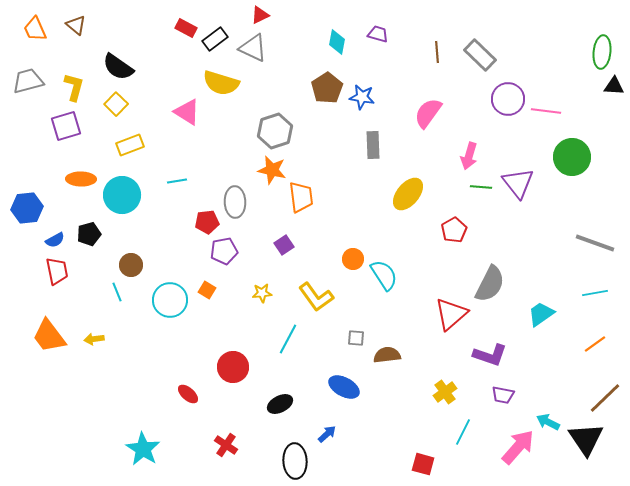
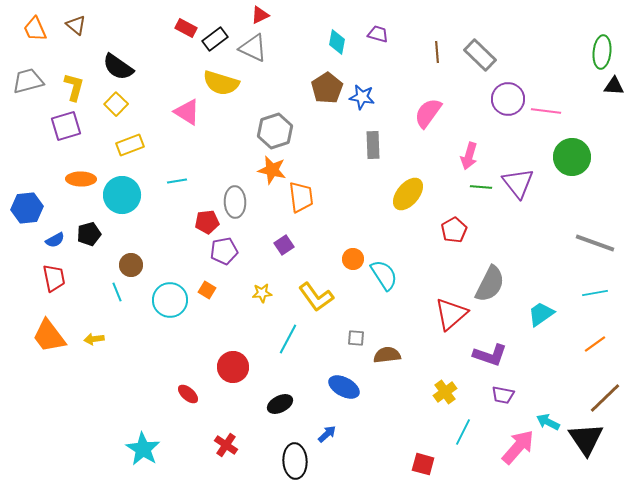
red trapezoid at (57, 271): moved 3 px left, 7 px down
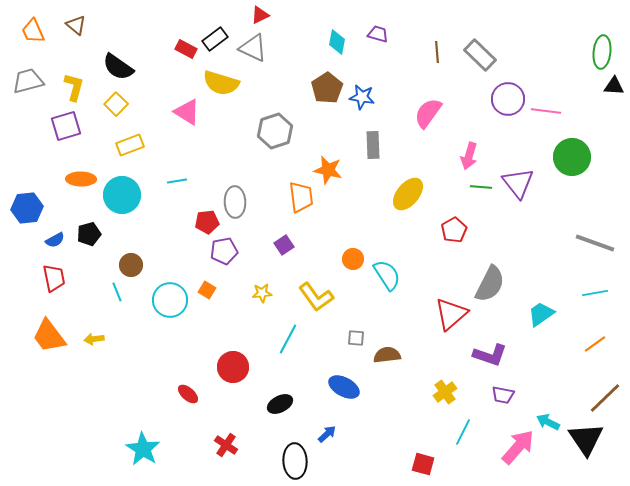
red rectangle at (186, 28): moved 21 px down
orange trapezoid at (35, 29): moved 2 px left, 2 px down
orange star at (272, 170): moved 56 px right
cyan semicircle at (384, 275): moved 3 px right
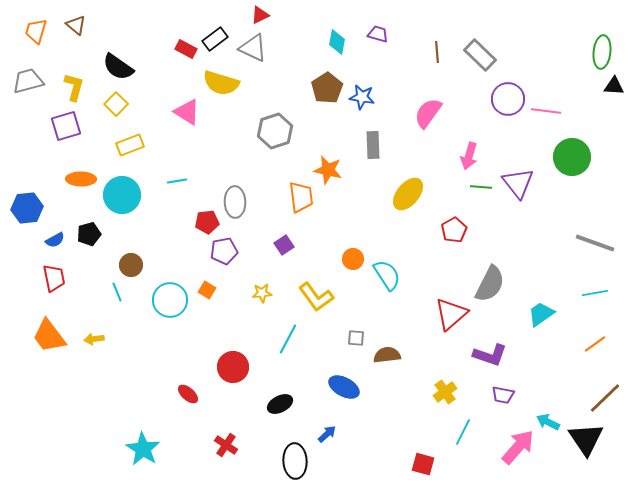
orange trapezoid at (33, 31): moved 3 px right; rotated 40 degrees clockwise
